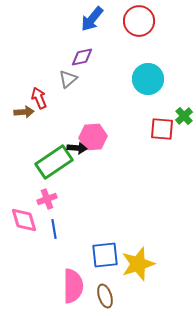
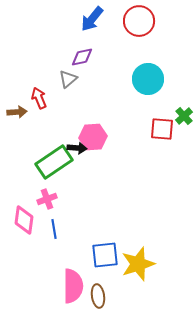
brown arrow: moved 7 px left
pink diamond: rotated 24 degrees clockwise
brown ellipse: moved 7 px left; rotated 10 degrees clockwise
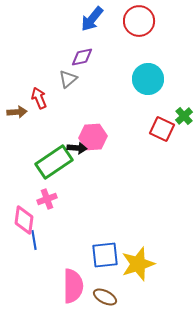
red square: rotated 20 degrees clockwise
blue line: moved 20 px left, 11 px down
brown ellipse: moved 7 px right, 1 px down; rotated 55 degrees counterclockwise
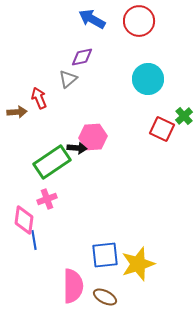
blue arrow: rotated 80 degrees clockwise
green rectangle: moved 2 px left
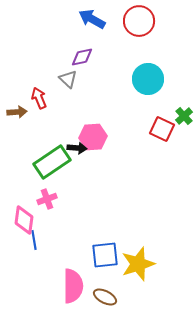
gray triangle: rotated 36 degrees counterclockwise
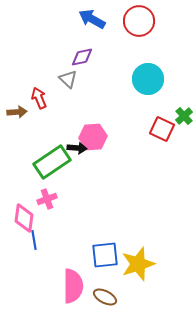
pink diamond: moved 2 px up
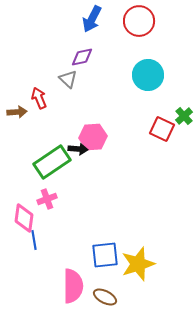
blue arrow: rotated 92 degrees counterclockwise
cyan circle: moved 4 px up
black arrow: moved 1 px right, 1 px down
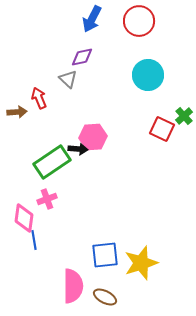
yellow star: moved 3 px right, 1 px up
